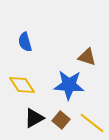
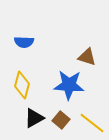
blue semicircle: moved 1 px left; rotated 72 degrees counterclockwise
yellow diamond: rotated 48 degrees clockwise
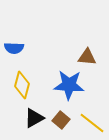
blue semicircle: moved 10 px left, 6 px down
brown triangle: rotated 12 degrees counterclockwise
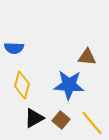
yellow line: rotated 12 degrees clockwise
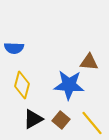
brown triangle: moved 2 px right, 5 px down
black triangle: moved 1 px left, 1 px down
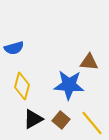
blue semicircle: rotated 18 degrees counterclockwise
yellow diamond: moved 1 px down
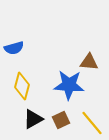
brown square: rotated 24 degrees clockwise
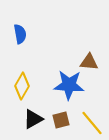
blue semicircle: moved 6 px right, 14 px up; rotated 84 degrees counterclockwise
yellow diamond: rotated 16 degrees clockwise
brown square: rotated 12 degrees clockwise
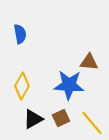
brown square: moved 2 px up; rotated 12 degrees counterclockwise
